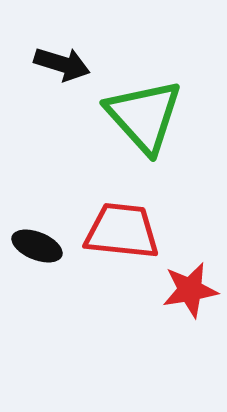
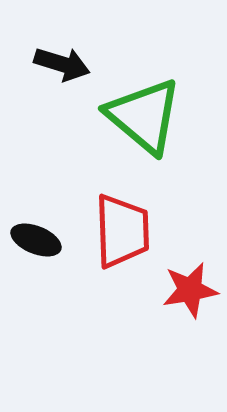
green triangle: rotated 8 degrees counterclockwise
red trapezoid: rotated 82 degrees clockwise
black ellipse: moved 1 px left, 6 px up
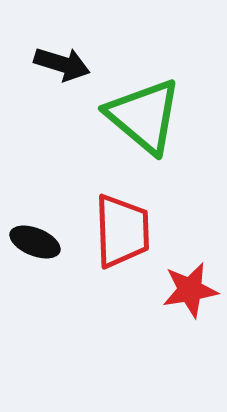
black ellipse: moved 1 px left, 2 px down
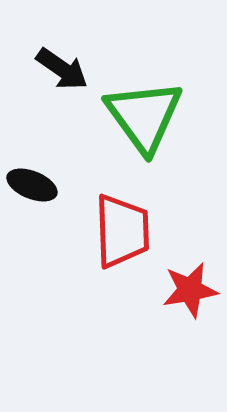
black arrow: moved 5 px down; rotated 18 degrees clockwise
green triangle: rotated 14 degrees clockwise
black ellipse: moved 3 px left, 57 px up
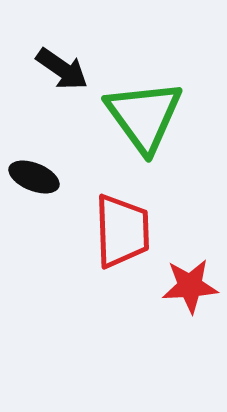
black ellipse: moved 2 px right, 8 px up
red star: moved 4 px up; rotated 6 degrees clockwise
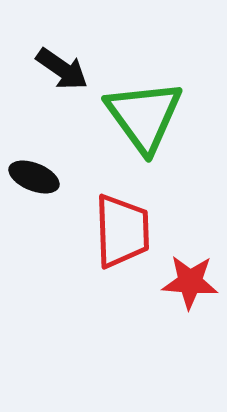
red star: moved 4 px up; rotated 8 degrees clockwise
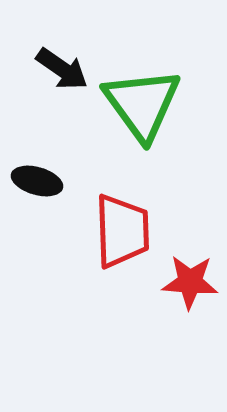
green triangle: moved 2 px left, 12 px up
black ellipse: moved 3 px right, 4 px down; rotated 6 degrees counterclockwise
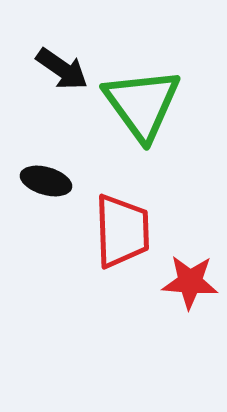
black ellipse: moved 9 px right
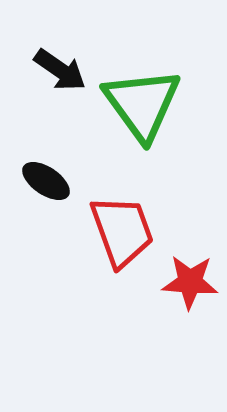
black arrow: moved 2 px left, 1 px down
black ellipse: rotated 18 degrees clockwise
red trapezoid: rotated 18 degrees counterclockwise
